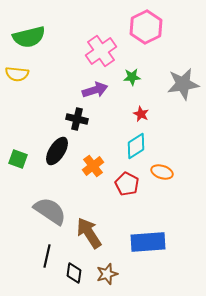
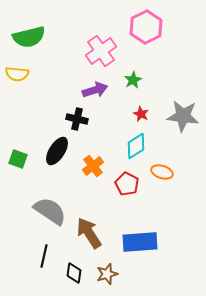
green star: moved 1 px right, 3 px down; rotated 24 degrees counterclockwise
gray star: moved 32 px down; rotated 16 degrees clockwise
blue rectangle: moved 8 px left
black line: moved 3 px left
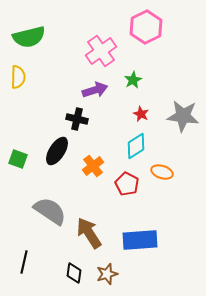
yellow semicircle: moved 1 px right, 3 px down; rotated 95 degrees counterclockwise
blue rectangle: moved 2 px up
black line: moved 20 px left, 6 px down
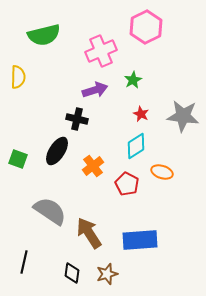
green semicircle: moved 15 px right, 2 px up
pink cross: rotated 12 degrees clockwise
black diamond: moved 2 px left
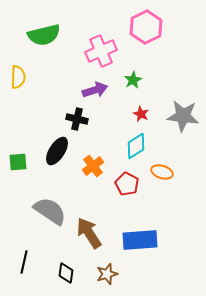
green square: moved 3 px down; rotated 24 degrees counterclockwise
black diamond: moved 6 px left
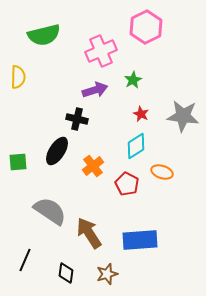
black line: moved 1 px right, 2 px up; rotated 10 degrees clockwise
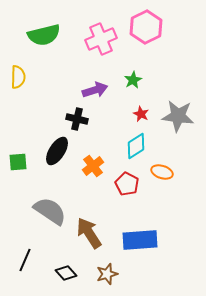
pink cross: moved 12 px up
gray star: moved 5 px left
black diamond: rotated 50 degrees counterclockwise
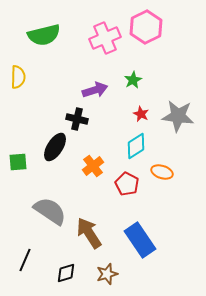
pink cross: moved 4 px right, 1 px up
black ellipse: moved 2 px left, 4 px up
blue rectangle: rotated 60 degrees clockwise
black diamond: rotated 65 degrees counterclockwise
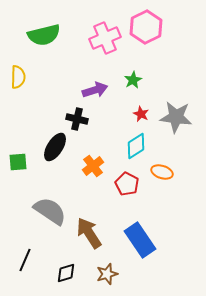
gray star: moved 2 px left, 1 px down
